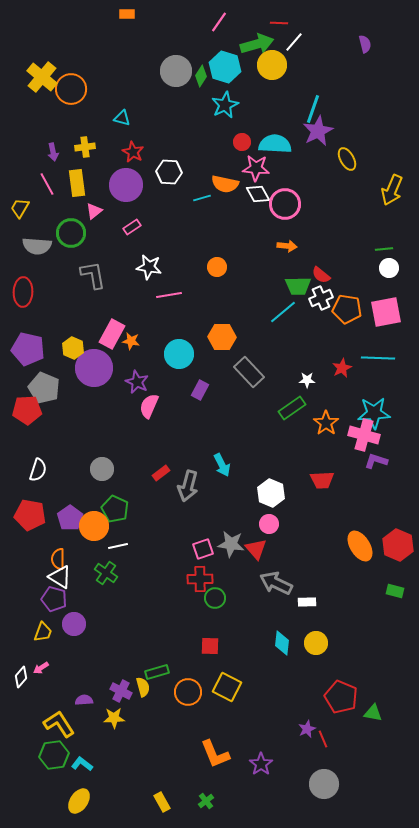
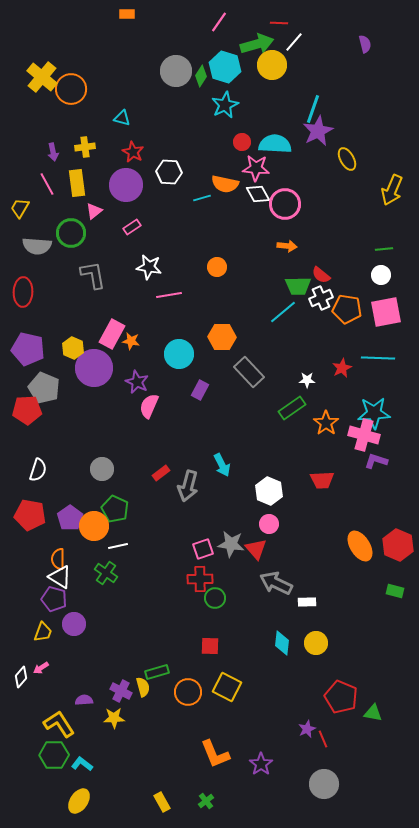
white circle at (389, 268): moved 8 px left, 7 px down
white hexagon at (271, 493): moved 2 px left, 2 px up
green hexagon at (54, 755): rotated 8 degrees clockwise
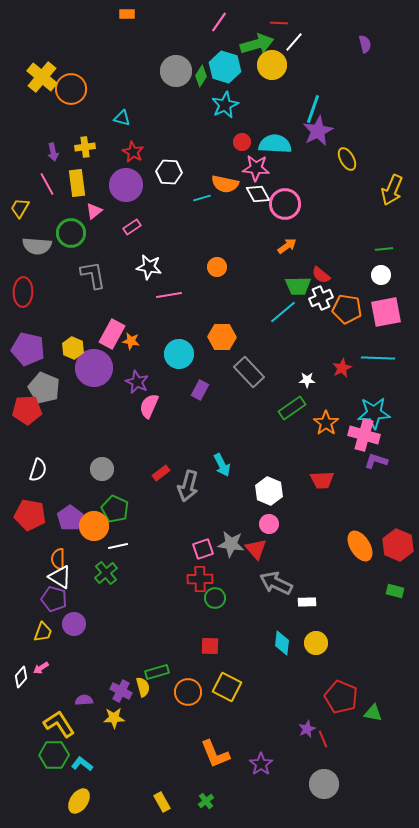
orange arrow at (287, 246): rotated 42 degrees counterclockwise
green cross at (106, 573): rotated 15 degrees clockwise
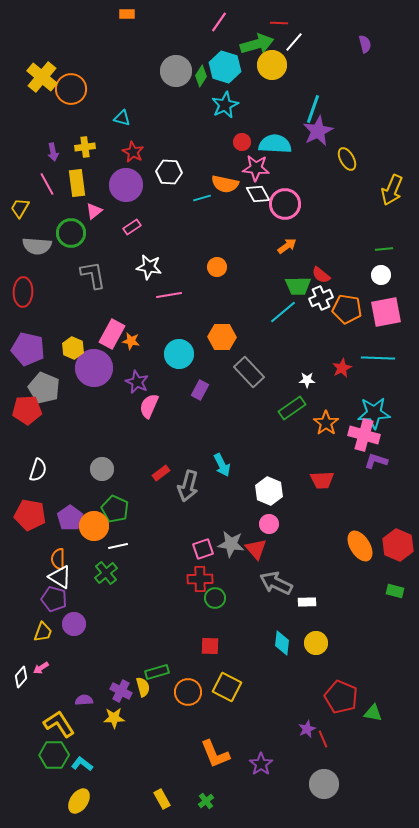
yellow rectangle at (162, 802): moved 3 px up
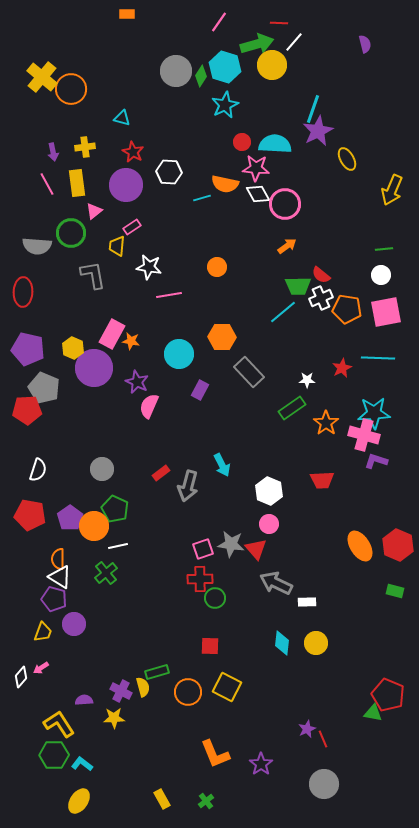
yellow trapezoid at (20, 208): moved 97 px right, 38 px down; rotated 25 degrees counterclockwise
red pentagon at (341, 697): moved 47 px right, 2 px up
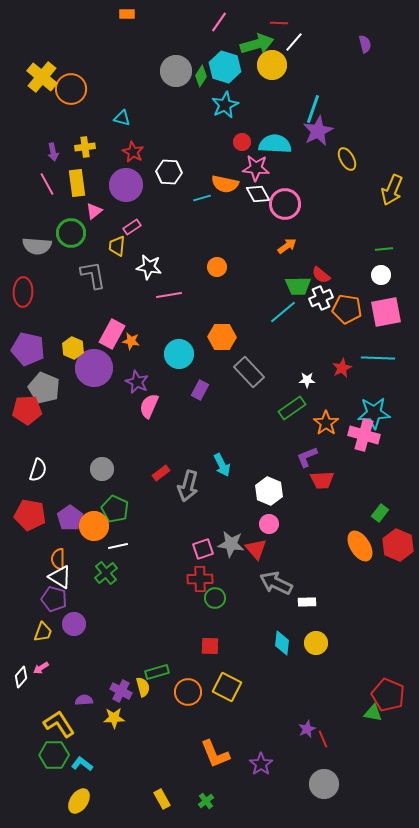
purple L-shape at (376, 461): moved 69 px left, 4 px up; rotated 40 degrees counterclockwise
green rectangle at (395, 591): moved 15 px left, 78 px up; rotated 66 degrees counterclockwise
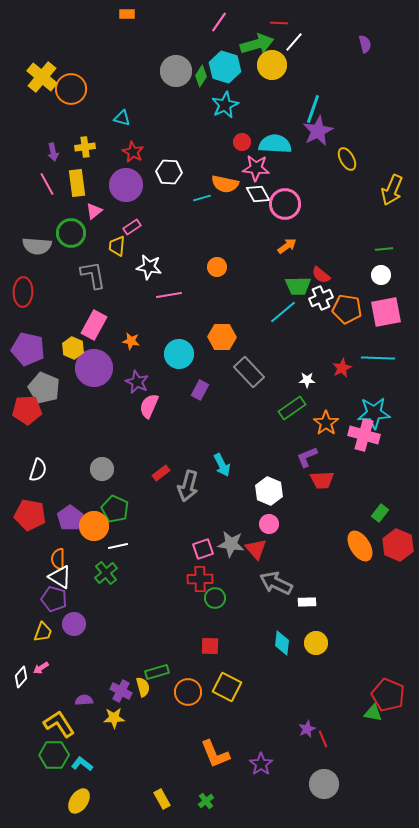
pink rectangle at (112, 334): moved 18 px left, 9 px up
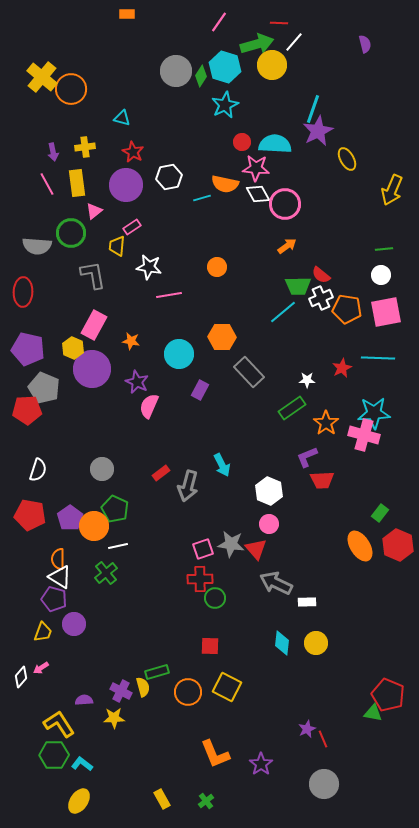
white hexagon at (169, 172): moved 5 px down; rotated 15 degrees counterclockwise
purple circle at (94, 368): moved 2 px left, 1 px down
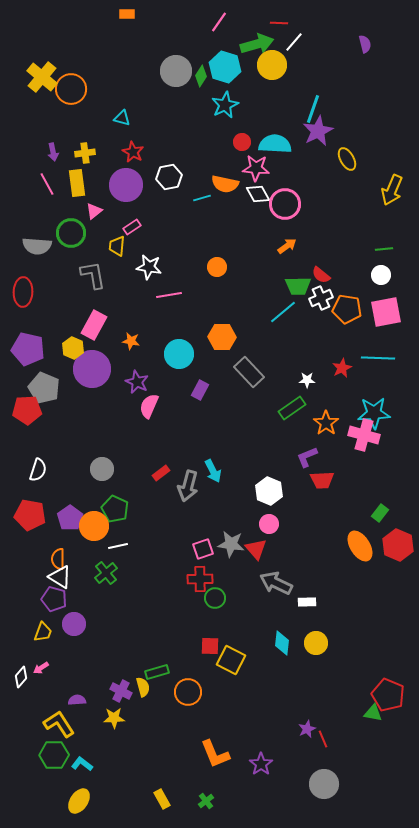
yellow cross at (85, 147): moved 6 px down
cyan arrow at (222, 465): moved 9 px left, 6 px down
yellow square at (227, 687): moved 4 px right, 27 px up
purple semicircle at (84, 700): moved 7 px left
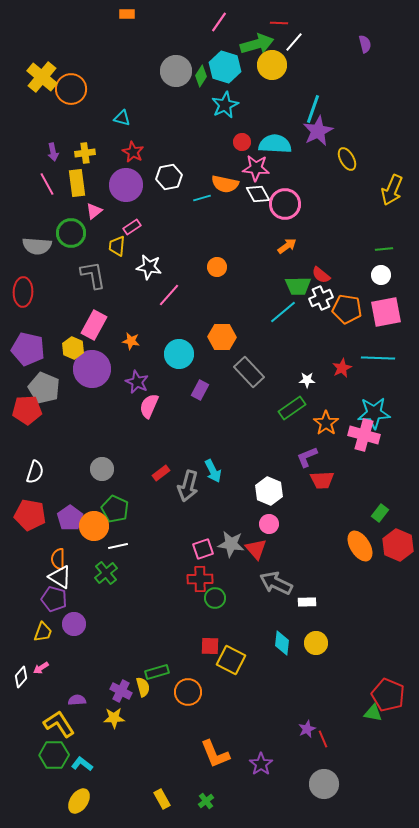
pink line at (169, 295): rotated 40 degrees counterclockwise
white semicircle at (38, 470): moved 3 px left, 2 px down
